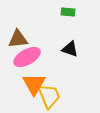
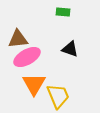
green rectangle: moved 5 px left
yellow trapezoid: moved 9 px right
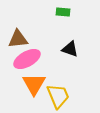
pink ellipse: moved 2 px down
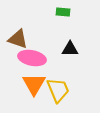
brown triangle: rotated 25 degrees clockwise
black triangle: rotated 18 degrees counterclockwise
pink ellipse: moved 5 px right, 1 px up; rotated 40 degrees clockwise
yellow trapezoid: moved 6 px up
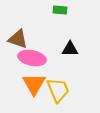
green rectangle: moved 3 px left, 2 px up
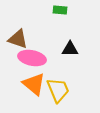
orange triangle: rotated 20 degrees counterclockwise
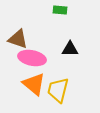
yellow trapezoid: rotated 144 degrees counterclockwise
